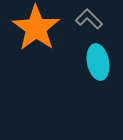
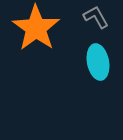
gray L-shape: moved 7 px right, 2 px up; rotated 16 degrees clockwise
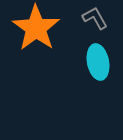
gray L-shape: moved 1 px left, 1 px down
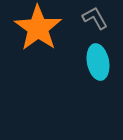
orange star: moved 2 px right
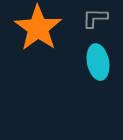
gray L-shape: rotated 60 degrees counterclockwise
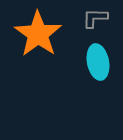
orange star: moved 6 px down
